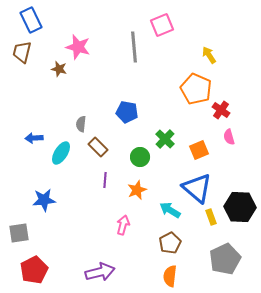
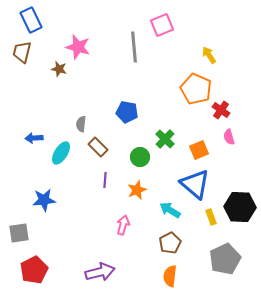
blue triangle: moved 2 px left, 4 px up
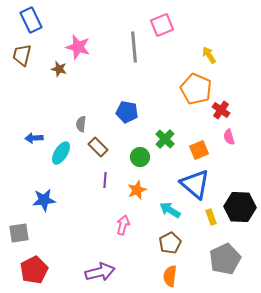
brown trapezoid: moved 3 px down
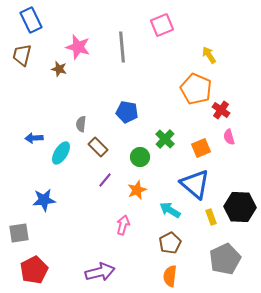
gray line: moved 12 px left
orange square: moved 2 px right, 2 px up
purple line: rotated 35 degrees clockwise
